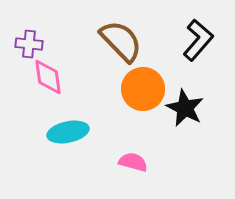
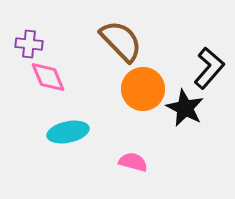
black L-shape: moved 11 px right, 28 px down
pink diamond: rotated 15 degrees counterclockwise
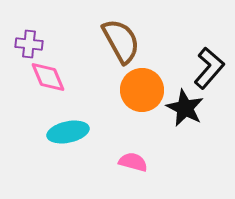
brown semicircle: rotated 15 degrees clockwise
orange circle: moved 1 px left, 1 px down
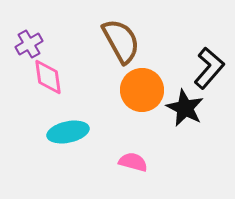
purple cross: rotated 36 degrees counterclockwise
pink diamond: rotated 15 degrees clockwise
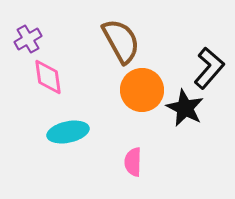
purple cross: moved 1 px left, 5 px up
pink semicircle: rotated 104 degrees counterclockwise
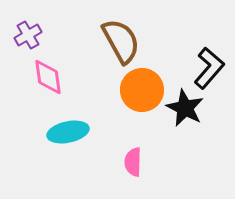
purple cross: moved 4 px up
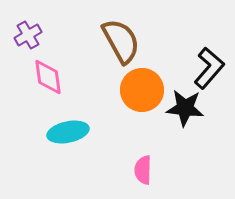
black star: rotated 21 degrees counterclockwise
pink semicircle: moved 10 px right, 8 px down
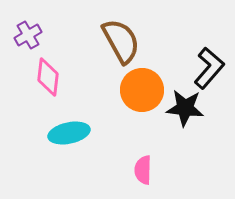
pink diamond: rotated 15 degrees clockwise
cyan ellipse: moved 1 px right, 1 px down
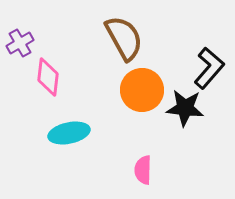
purple cross: moved 8 px left, 8 px down
brown semicircle: moved 3 px right, 3 px up
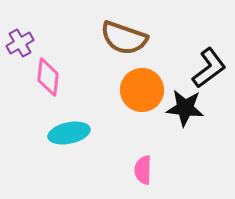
brown semicircle: rotated 138 degrees clockwise
black L-shape: rotated 12 degrees clockwise
